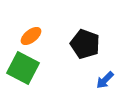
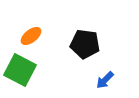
black pentagon: rotated 12 degrees counterclockwise
green square: moved 3 px left, 2 px down
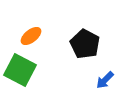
black pentagon: rotated 20 degrees clockwise
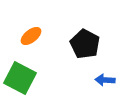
green square: moved 8 px down
blue arrow: rotated 48 degrees clockwise
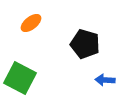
orange ellipse: moved 13 px up
black pentagon: rotated 12 degrees counterclockwise
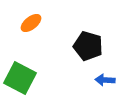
black pentagon: moved 3 px right, 2 px down
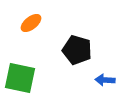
black pentagon: moved 11 px left, 4 px down
green square: rotated 16 degrees counterclockwise
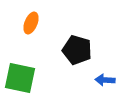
orange ellipse: rotated 30 degrees counterclockwise
